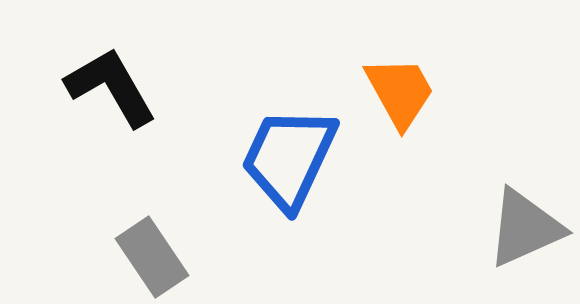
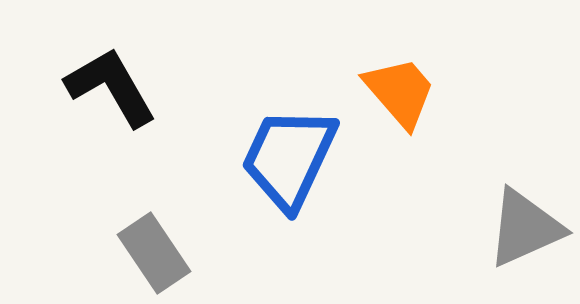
orange trapezoid: rotated 12 degrees counterclockwise
gray rectangle: moved 2 px right, 4 px up
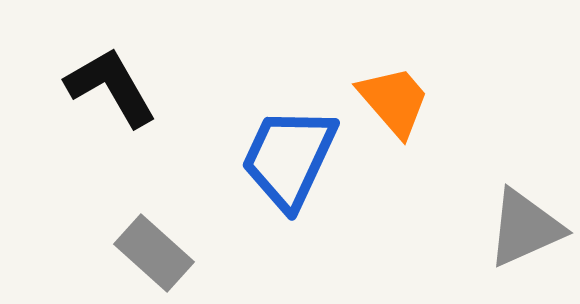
orange trapezoid: moved 6 px left, 9 px down
gray rectangle: rotated 14 degrees counterclockwise
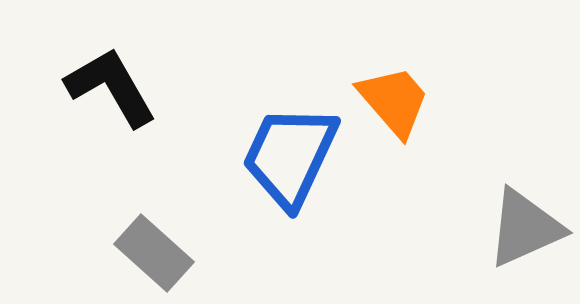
blue trapezoid: moved 1 px right, 2 px up
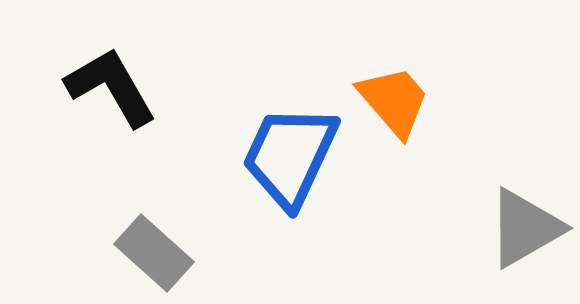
gray triangle: rotated 6 degrees counterclockwise
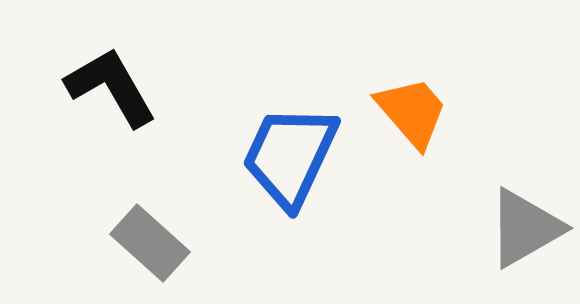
orange trapezoid: moved 18 px right, 11 px down
gray rectangle: moved 4 px left, 10 px up
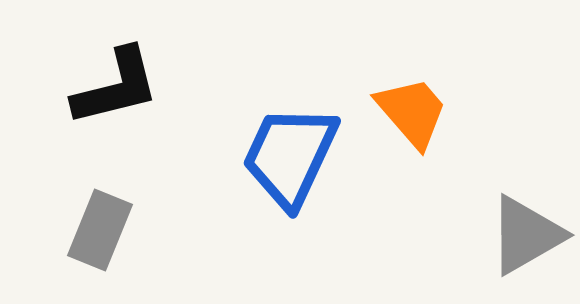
black L-shape: moved 5 px right; rotated 106 degrees clockwise
gray triangle: moved 1 px right, 7 px down
gray rectangle: moved 50 px left, 13 px up; rotated 70 degrees clockwise
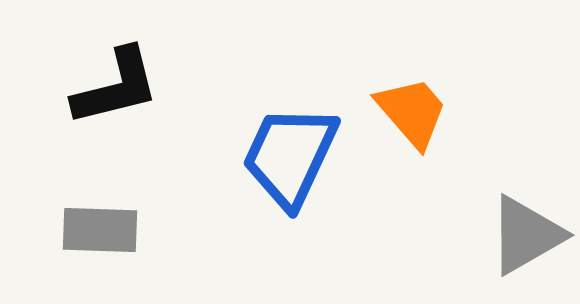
gray rectangle: rotated 70 degrees clockwise
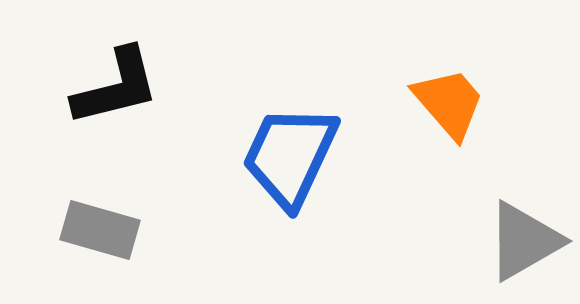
orange trapezoid: moved 37 px right, 9 px up
gray rectangle: rotated 14 degrees clockwise
gray triangle: moved 2 px left, 6 px down
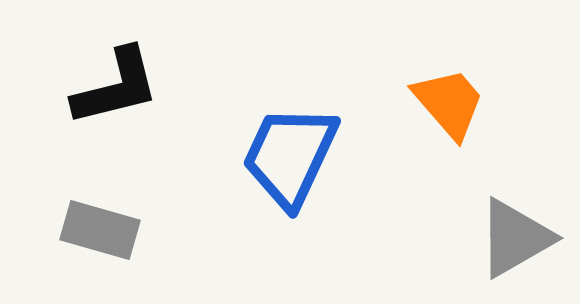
gray triangle: moved 9 px left, 3 px up
